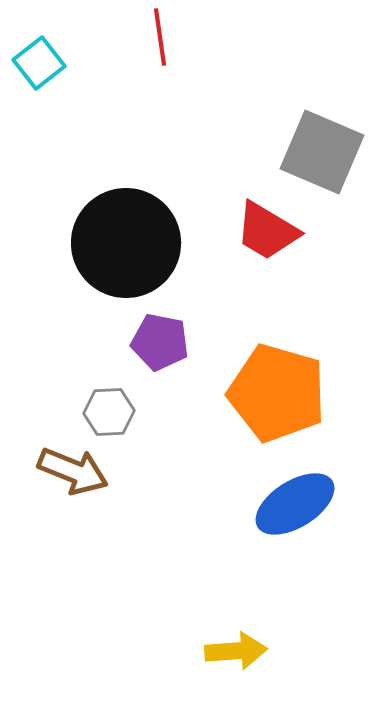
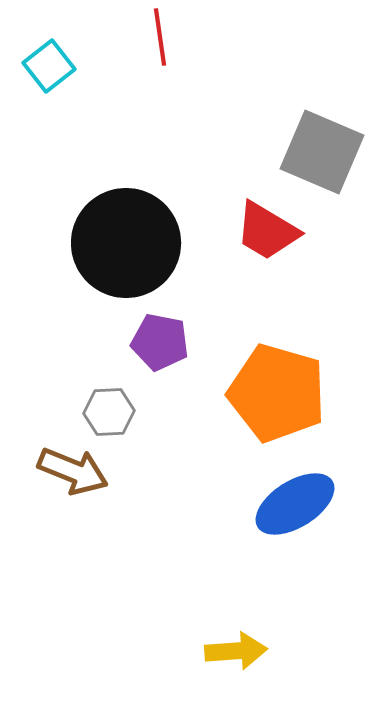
cyan square: moved 10 px right, 3 px down
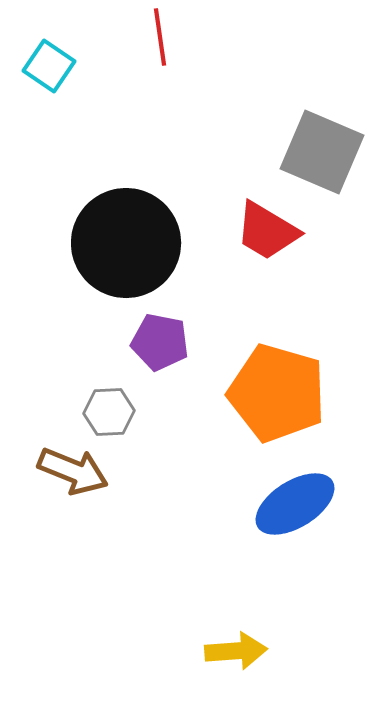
cyan square: rotated 18 degrees counterclockwise
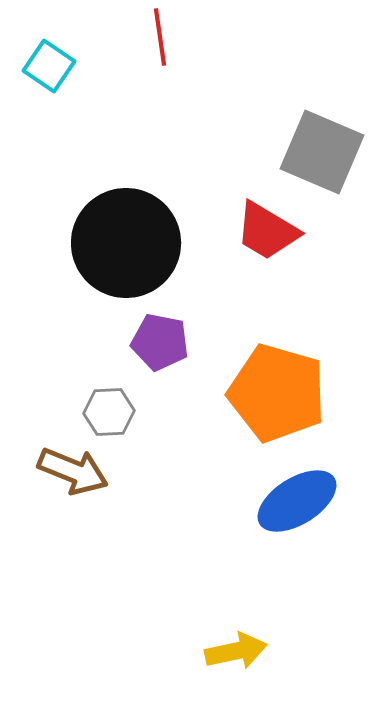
blue ellipse: moved 2 px right, 3 px up
yellow arrow: rotated 8 degrees counterclockwise
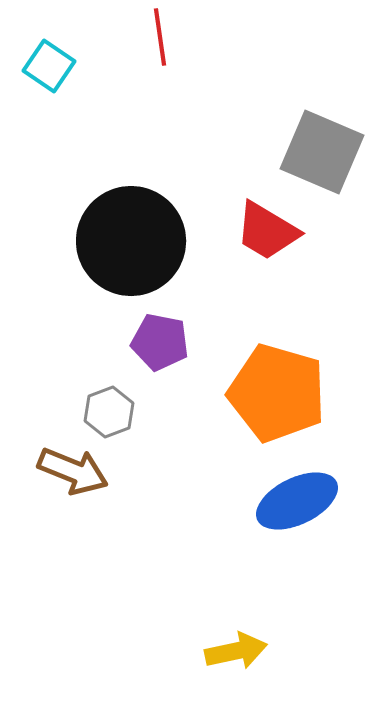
black circle: moved 5 px right, 2 px up
gray hexagon: rotated 18 degrees counterclockwise
blue ellipse: rotated 6 degrees clockwise
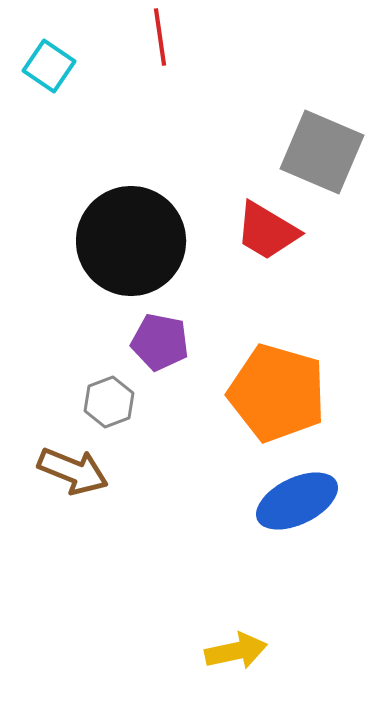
gray hexagon: moved 10 px up
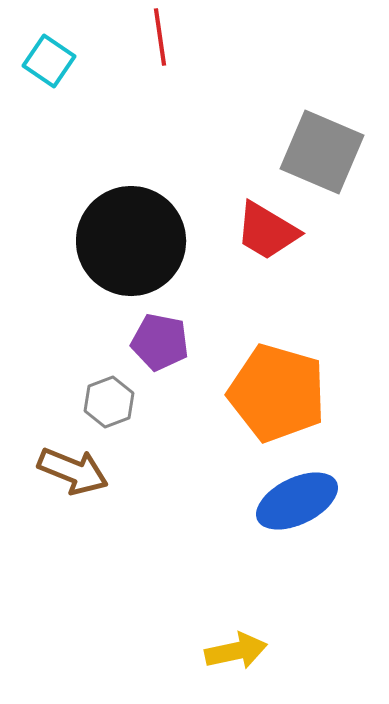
cyan square: moved 5 px up
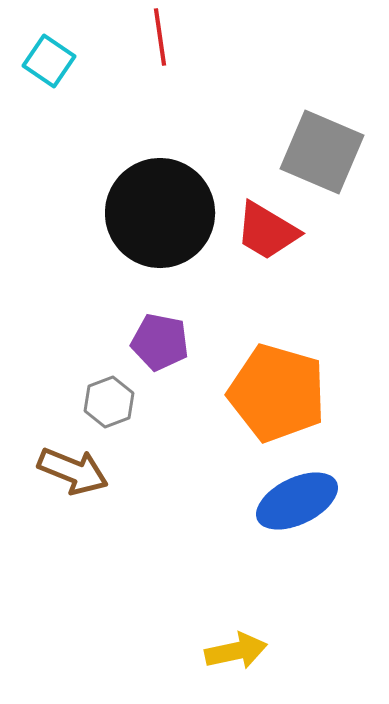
black circle: moved 29 px right, 28 px up
